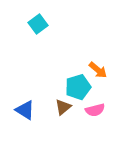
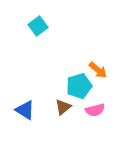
cyan square: moved 2 px down
cyan pentagon: moved 1 px right, 1 px up
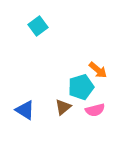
cyan pentagon: moved 2 px right, 1 px down
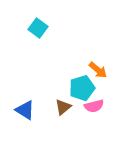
cyan square: moved 2 px down; rotated 18 degrees counterclockwise
cyan pentagon: moved 1 px right, 1 px down
pink semicircle: moved 1 px left, 4 px up
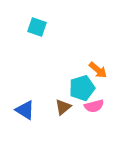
cyan square: moved 1 px left, 1 px up; rotated 18 degrees counterclockwise
